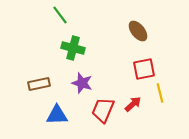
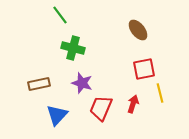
brown ellipse: moved 1 px up
red arrow: rotated 30 degrees counterclockwise
red trapezoid: moved 2 px left, 2 px up
blue triangle: rotated 45 degrees counterclockwise
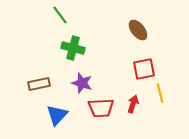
red trapezoid: rotated 116 degrees counterclockwise
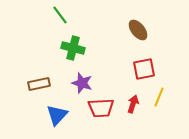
yellow line: moved 1 px left, 4 px down; rotated 36 degrees clockwise
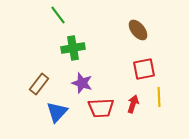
green line: moved 2 px left
green cross: rotated 25 degrees counterclockwise
brown rectangle: rotated 40 degrees counterclockwise
yellow line: rotated 24 degrees counterclockwise
blue triangle: moved 3 px up
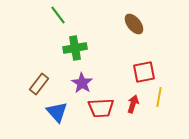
brown ellipse: moved 4 px left, 6 px up
green cross: moved 2 px right
red square: moved 3 px down
purple star: rotated 15 degrees clockwise
yellow line: rotated 12 degrees clockwise
blue triangle: rotated 25 degrees counterclockwise
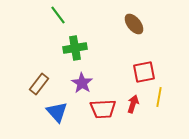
red trapezoid: moved 2 px right, 1 px down
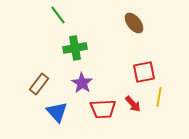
brown ellipse: moved 1 px up
red arrow: rotated 120 degrees clockwise
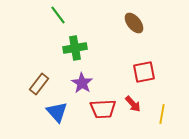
yellow line: moved 3 px right, 17 px down
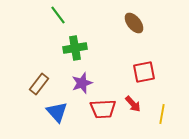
purple star: rotated 20 degrees clockwise
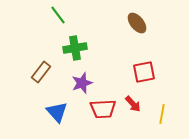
brown ellipse: moved 3 px right
brown rectangle: moved 2 px right, 12 px up
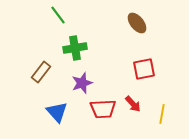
red square: moved 3 px up
